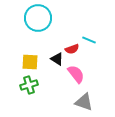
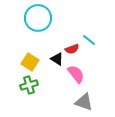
cyan line: rotated 16 degrees clockwise
yellow square: rotated 30 degrees clockwise
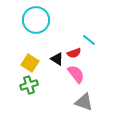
cyan circle: moved 2 px left, 2 px down
red semicircle: moved 2 px right, 4 px down
yellow square: moved 1 px down
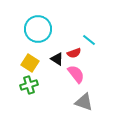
cyan circle: moved 2 px right, 9 px down
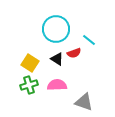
cyan circle: moved 18 px right
pink semicircle: moved 19 px left, 11 px down; rotated 54 degrees counterclockwise
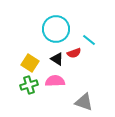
pink semicircle: moved 2 px left, 4 px up
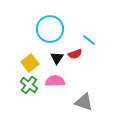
cyan circle: moved 6 px left
red semicircle: moved 1 px right, 1 px down
black triangle: moved 1 px up; rotated 32 degrees clockwise
yellow square: rotated 18 degrees clockwise
green cross: rotated 36 degrees counterclockwise
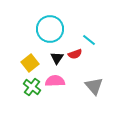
green cross: moved 3 px right, 2 px down
gray triangle: moved 10 px right, 16 px up; rotated 30 degrees clockwise
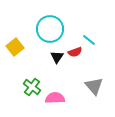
red semicircle: moved 2 px up
black triangle: moved 1 px up
yellow square: moved 15 px left, 16 px up
pink semicircle: moved 17 px down
